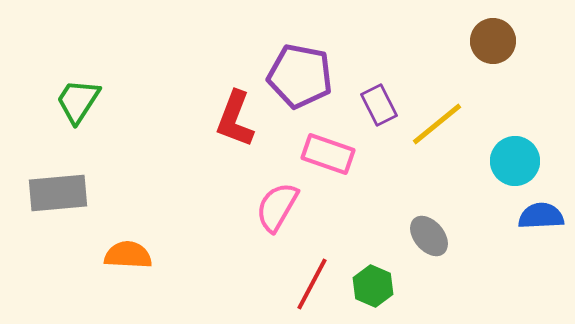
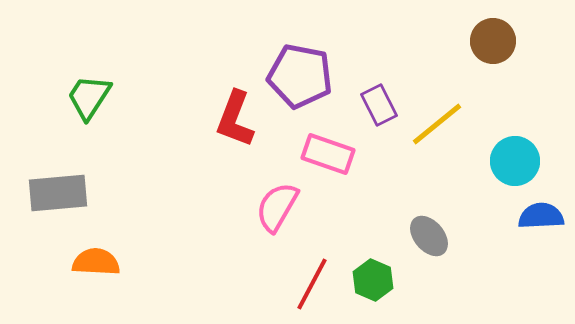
green trapezoid: moved 11 px right, 4 px up
orange semicircle: moved 32 px left, 7 px down
green hexagon: moved 6 px up
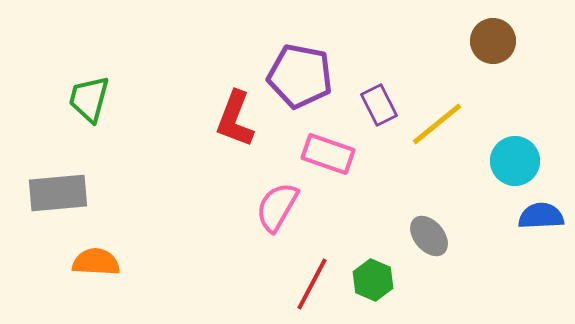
green trapezoid: moved 2 px down; rotated 18 degrees counterclockwise
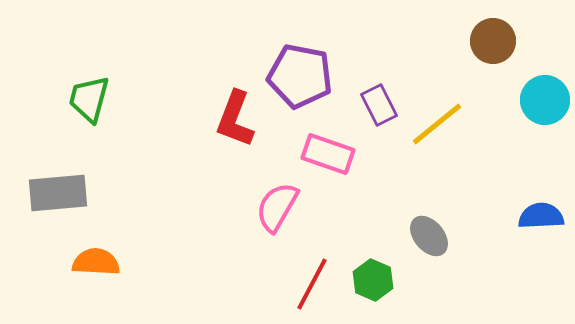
cyan circle: moved 30 px right, 61 px up
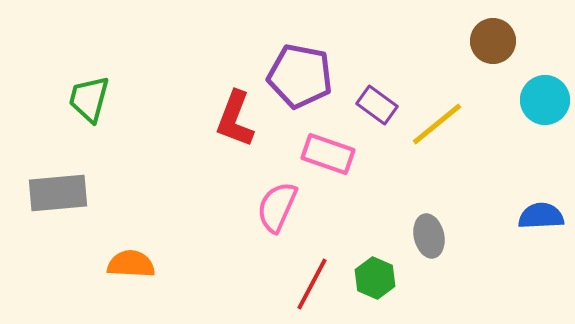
purple rectangle: moved 2 px left; rotated 27 degrees counterclockwise
pink semicircle: rotated 6 degrees counterclockwise
gray ellipse: rotated 27 degrees clockwise
orange semicircle: moved 35 px right, 2 px down
green hexagon: moved 2 px right, 2 px up
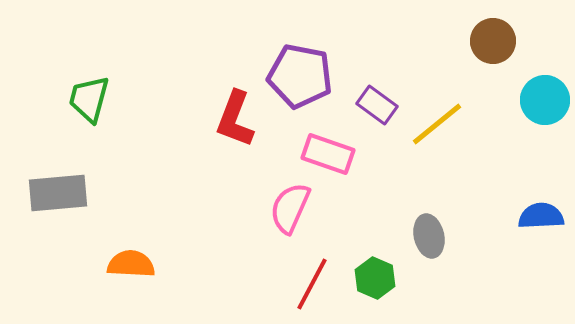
pink semicircle: moved 13 px right, 1 px down
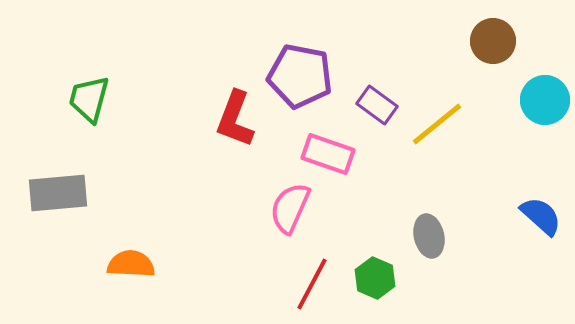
blue semicircle: rotated 45 degrees clockwise
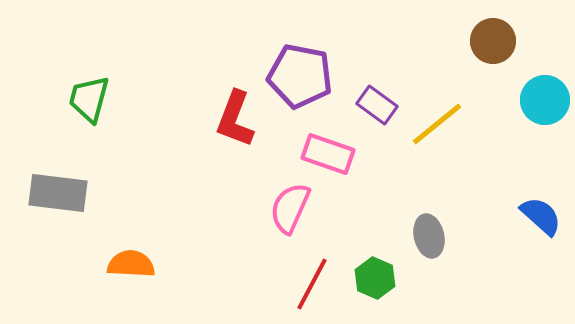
gray rectangle: rotated 12 degrees clockwise
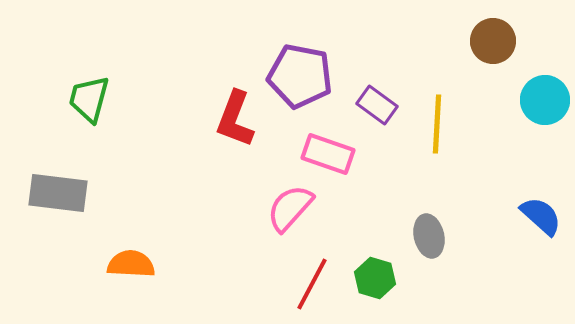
yellow line: rotated 48 degrees counterclockwise
pink semicircle: rotated 18 degrees clockwise
green hexagon: rotated 6 degrees counterclockwise
